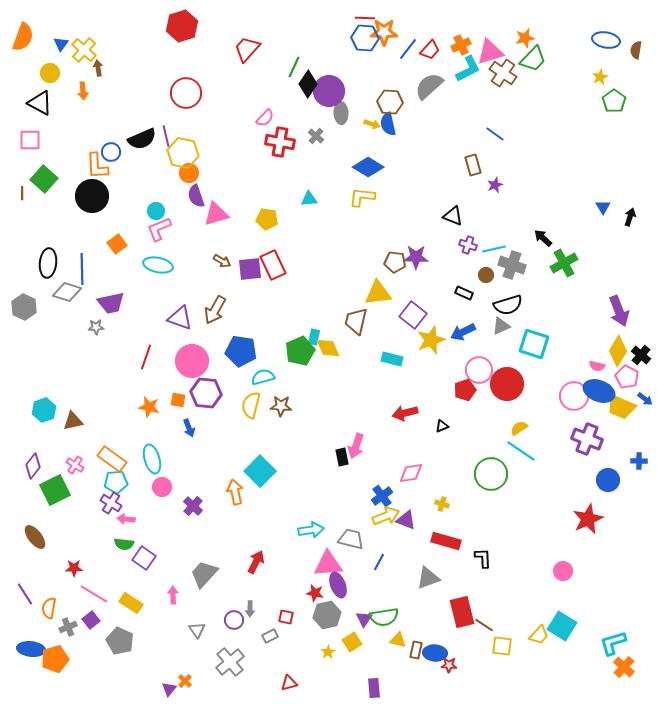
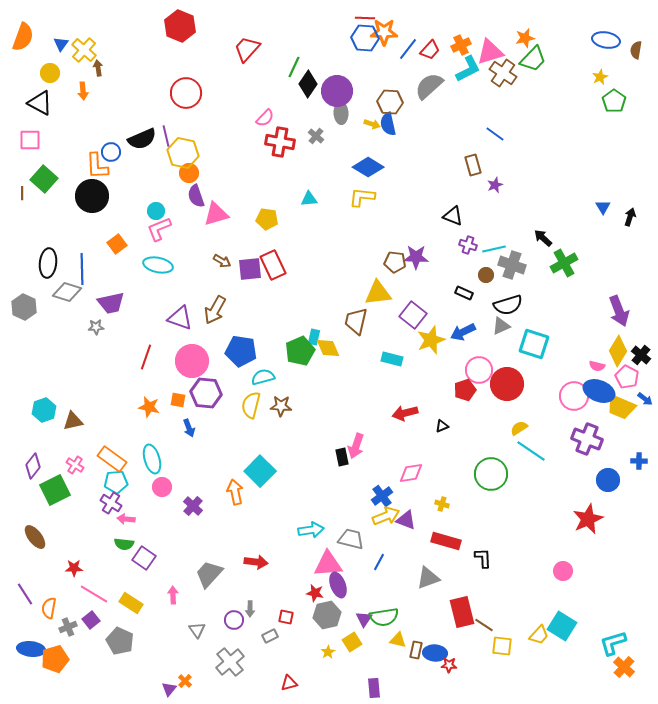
red hexagon at (182, 26): moved 2 px left; rotated 20 degrees counterclockwise
purple circle at (329, 91): moved 8 px right
cyan line at (521, 451): moved 10 px right
red arrow at (256, 562): rotated 70 degrees clockwise
gray trapezoid at (204, 574): moved 5 px right
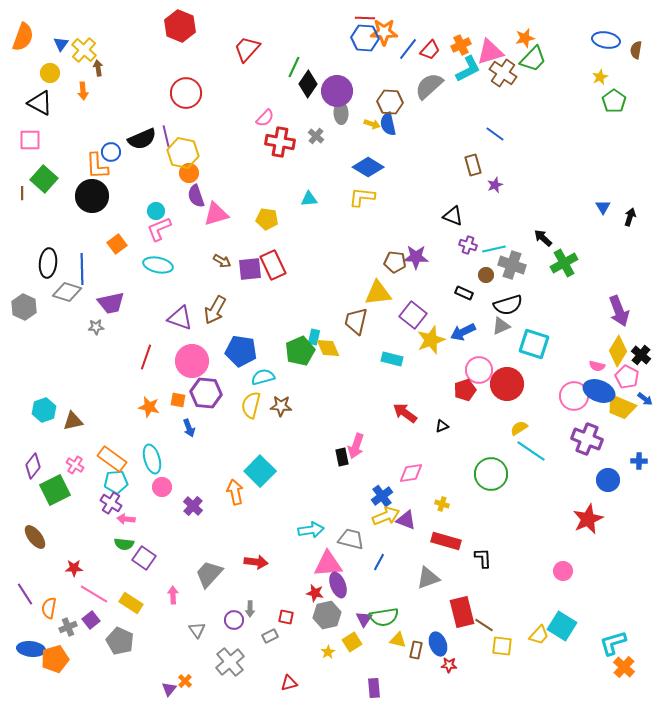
red arrow at (405, 413): rotated 50 degrees clockwise
blue ellipse at (435, 653): moved 3 px right, 9 px up; rotated 65 degrees clockwise
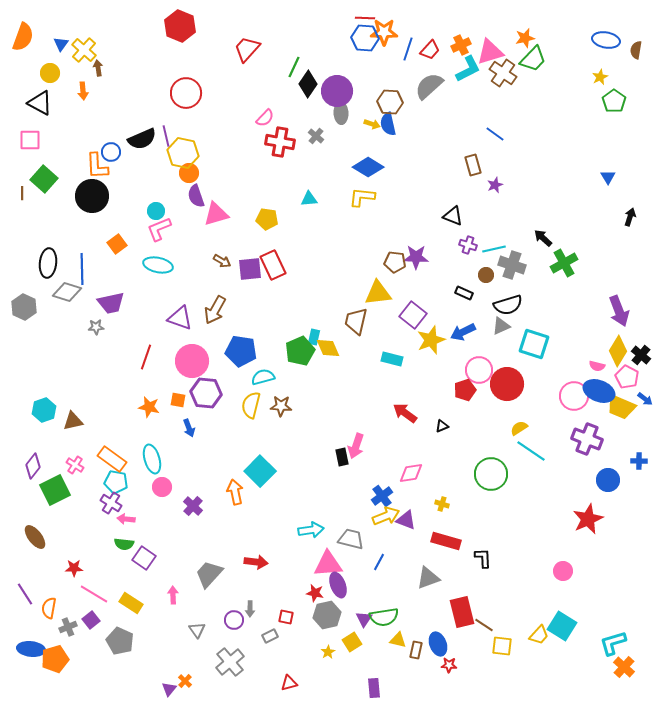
blue line at (408, 49): rotated 20 degrees counterclockwise
blue triangle at (603, 207): moved 5 px right, 30 px up
cyan pentagon at (116, 482): rotated 15 degrees clockwise
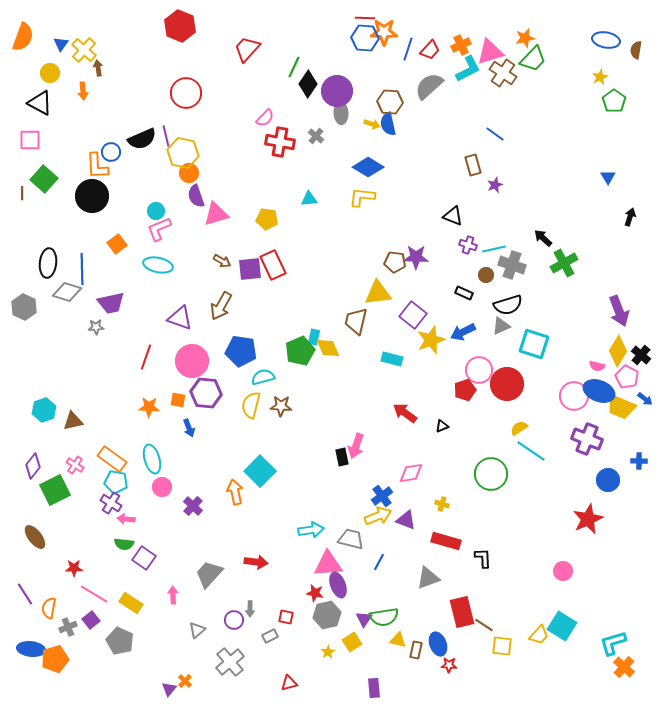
brown arrow at (215, 310): moved 6 px right, 4 px up
orange star at (149, 407): rotated 10 degrees counterclockwise
yellow arrow at (386, 516): moved 8 px left
gray triangle at (197, 630): rotated 24 degrees clockwise
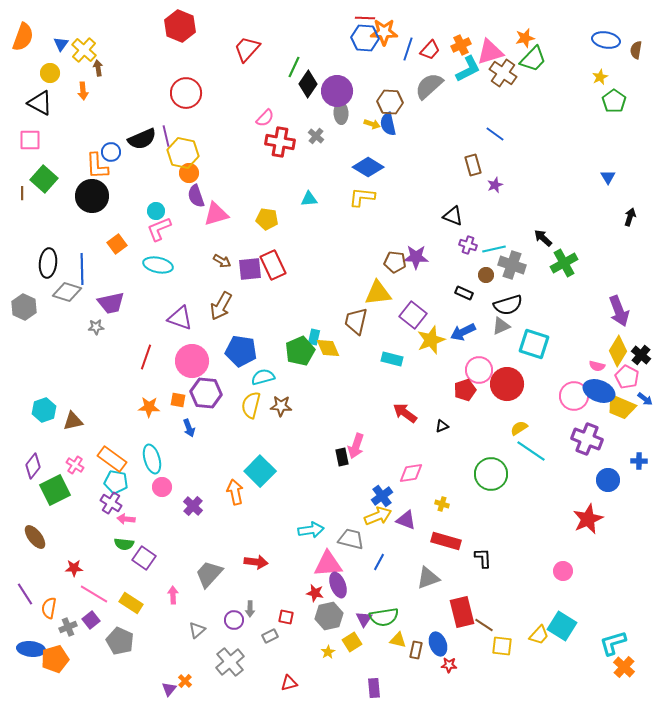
gray hexagon at (327, 615): moved 2 px right, 1 px down
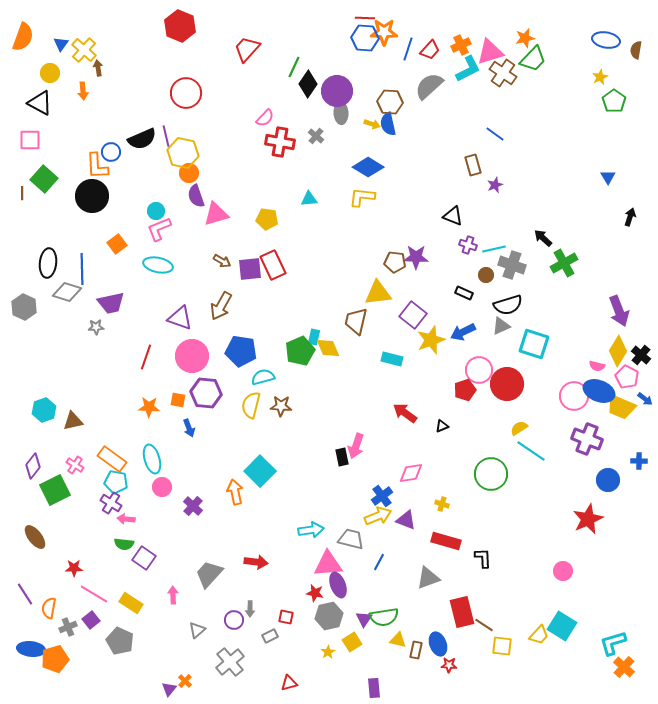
pink circle at (192, 361): moved 5 px up
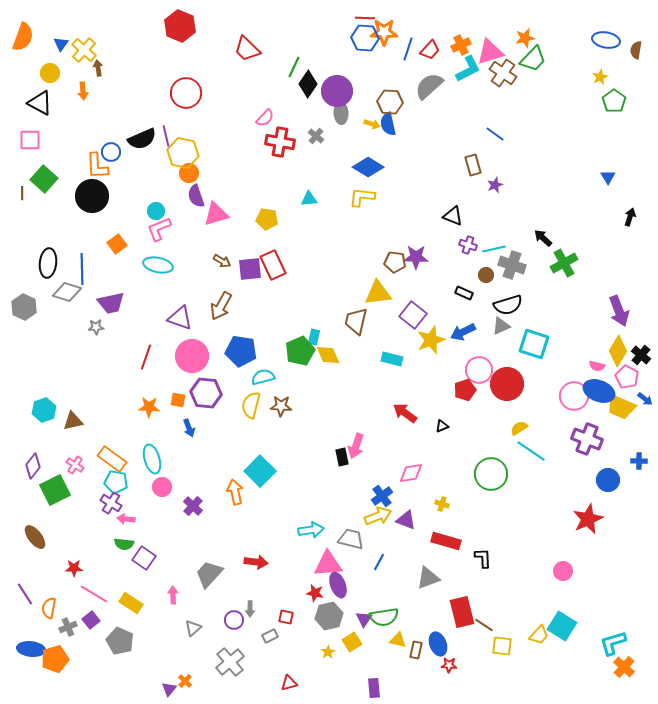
red trapezoid at (247, 49): rotated 88 degrees counterclockwise
yellow diamond at (328, 348): moved 7 px down
gray triangle at (197, 630): moved 4 px left, 2 px up
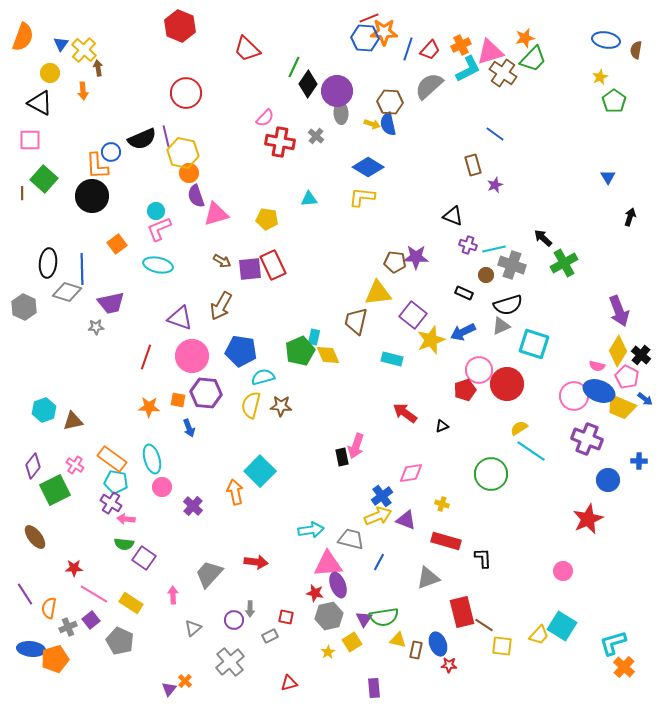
red line at (365, 18): moved 4 px right; rotated 24 degrees counterclockwise
